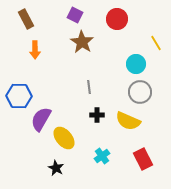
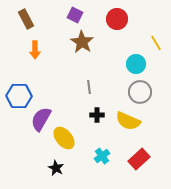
red rectangle: moved 4 px left; rotated 75 degrees clockwise
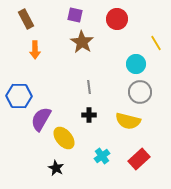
purple square: rotated 14 degrees counterclockwise
black cross: moved 8 px left
yellow semicircle: rotated 10 degrees counterclockwise
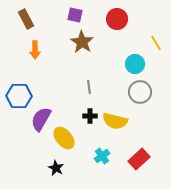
cyan circle: moved 1 px left
black cross: moved 1 px right, 1 px down
yellow semicircle: moved 13 px left
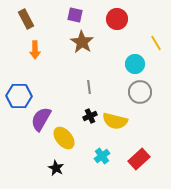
black cross: rotated 24 degrees counterclockwise
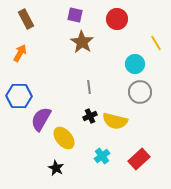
orange arrow: moved 15 px left, 3 px down; rotated 150 degrees counterclockwise
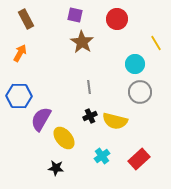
black star: rotated 21 degrees counterclockwise
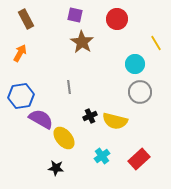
gray line: moved 20 px left
blue hexagon: moved 2 px right; rotated 10 degrees counterclockwise
purple semicircle: rotated 90 degrees clockwise
